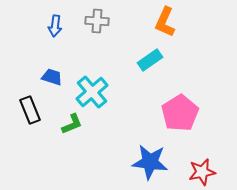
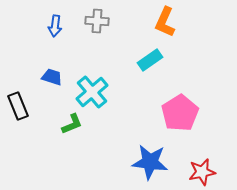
black rectangle: moved 12 px left, 4 px up
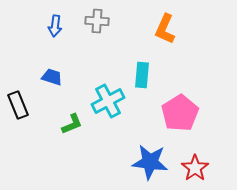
orange L-shape: moved 7 px down
cyan rectangle: moved 8 px left, 15 px down; rotated 50 degrees counterclockwise
cyan cross: moved 16 px right, 9 px down; rotated 12 degrees clockwise
black rectangle: moved 1 px up
red star: moved 7 px left, 4 px up; rotated 24 degrees counterclockwise
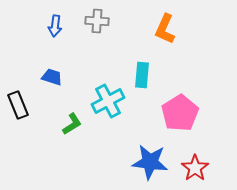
green L-shape: rotated 10 degrees counterclockwise
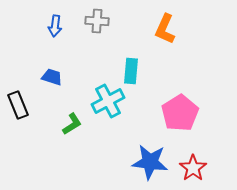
cyan rectangle: moved 11 px left, 4 px up
red star: moved 2 px left
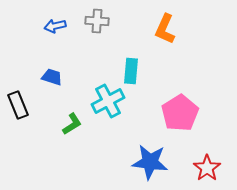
blue arrow: rotated 70 degrees clockwise
red star: moved 14 px right
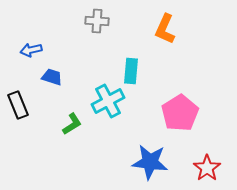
blue arrow: moved 24 px left, 24 px down
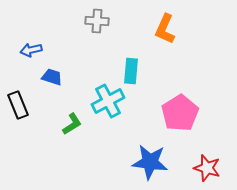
red star: rotated 20 degrees counterclockwise
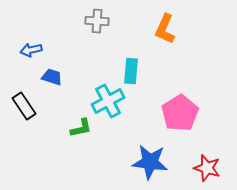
black rectangle: moved 6 px right, 1 px down; rotated 12 degrees counterclockwise
green L-shape: moved 9 px right, 4 px down; rotated 20 degrees clockwise
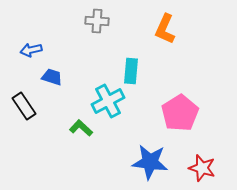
green L-shape: rotated 125 degrees counterclockwise
red star: moved 5 px left
